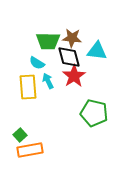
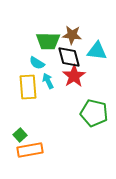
brown star: moved 3 px up
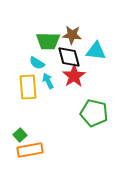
cyan triangle: moved 1 px left
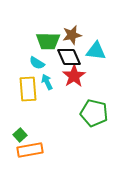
brown star: rotated 18 degrees counterclockwise
black diamond: rotated 10 degrees counterclockwise
cyan arrow: moved 1 px left, 1 px down
yellow rectangle: moved 2 px down
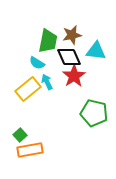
green trapezoid: rotated 80 degrees counterclockwise
yellow rectangle: rotated 55 degrees clockwise
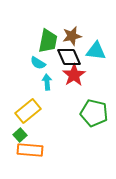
brown star: moved 1 px down
cyan semicircle: moved 1 px right
red star: moved 1 px up
cyan arrow: rotated 21 degrees clockwise
yellow rectangle: moved 22 px down
orange rectangle: rotated 15 degrees clockwise
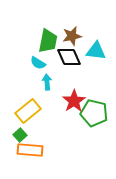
red star: moved 26 px down
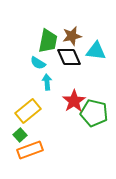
orange rectangle: rotated 25 degrees counterclockwise
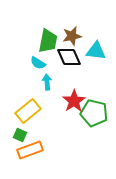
green square: rotated 24 degrees counterclockwise
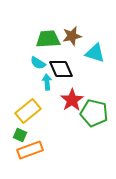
green trapezoid: moved 2 px up; rotated 105 degrees counterclockwise
cyan triangle: moved 1 px left, 2 px down; rotated 10 degrees clockwise
black diamond: moved 8 px left, 12 px down
red star: moved 2 px left, 1 px up
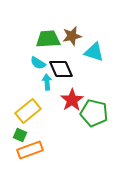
cyan triangle: moved 1 px left, 1 px up
